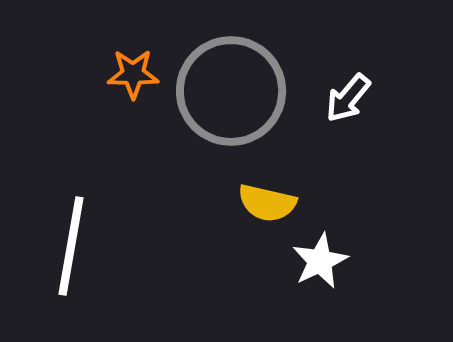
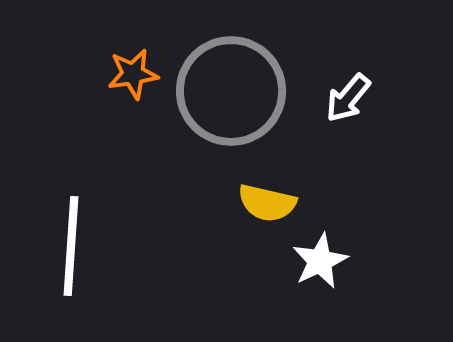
orange star: rotated 9 degrees counterclockwise
white line: rotated 6 degrees counterclockwise
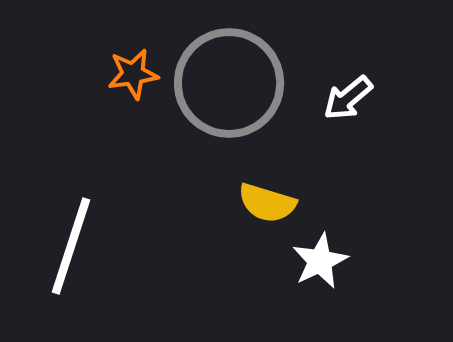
gray circle: moved 2 px left, 8 px up
white arrow: rotated 10 degrees clockwise
yellow semicircle: rotated 4 degrees clockwise
white line: rotated 14 degrees clockwise
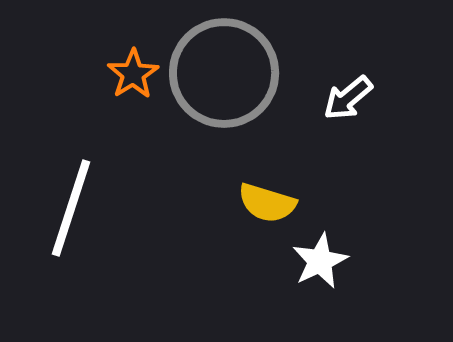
orange star: rotated 24 degrees counterclockwise
gray circle: moved 5 px left, 10 px up
white line: moved 38 px up
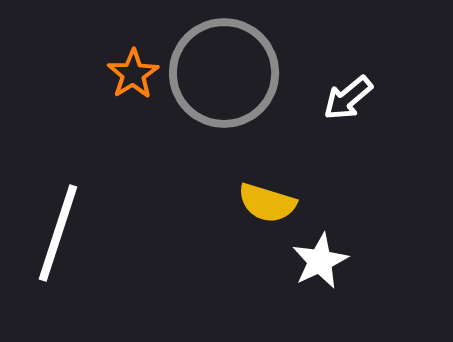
white line: moved 13 px left, 25 px down
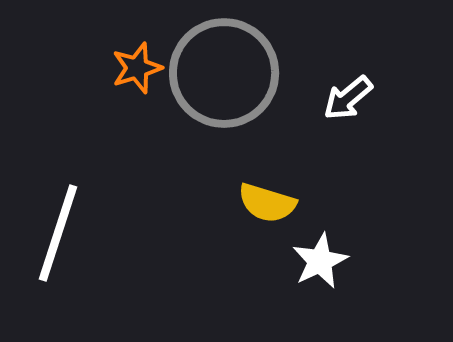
orange star: moved 4 px right, 6 px up; rotated 15 degrees clockwise
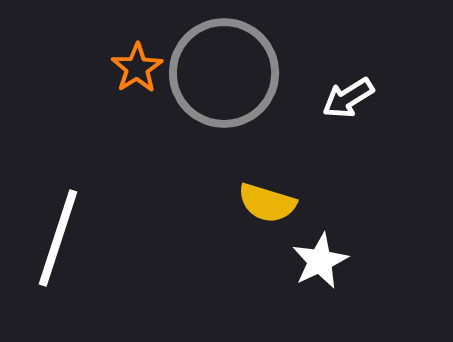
orange star: rotated 15 degrees counterclockwise
white arrow: rotated 8 degrees clockwise
white line: moved 5 px down
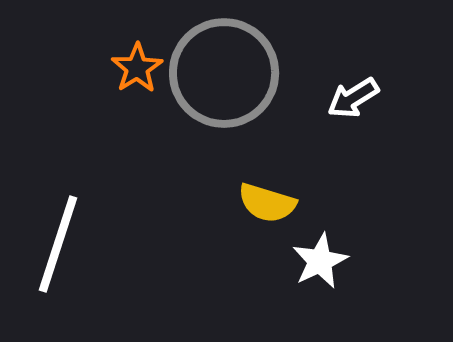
white arrow: moved 5 px right
white line: moved 6 px down
